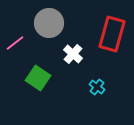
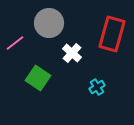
white cross: moved 1 px left, 1 px up
cyan cross: rotated 21 degrees clockwise
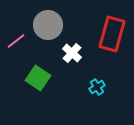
gray circle: moved 1 px left, 2 px down
pink line: moved 1 px right, 2 px up
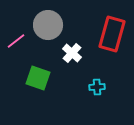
green square: rotated 15 degrees counterclockwise
cyan cross: rotated 28 degrees clockwise
